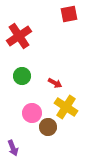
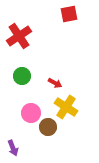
pink circle: moved 1 px left
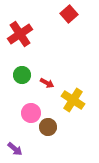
red square: rotated 30 degrees counterclockwise
red cross: moved 1 px right, 2 px up
green circle: moved 1 px up
red arrow: moved 8 px left
yellow cross: moved 7 px right, 7 px up
purple arrow: moved 2 px right, 1 px down; rotated 28 degrees counterclockwise
